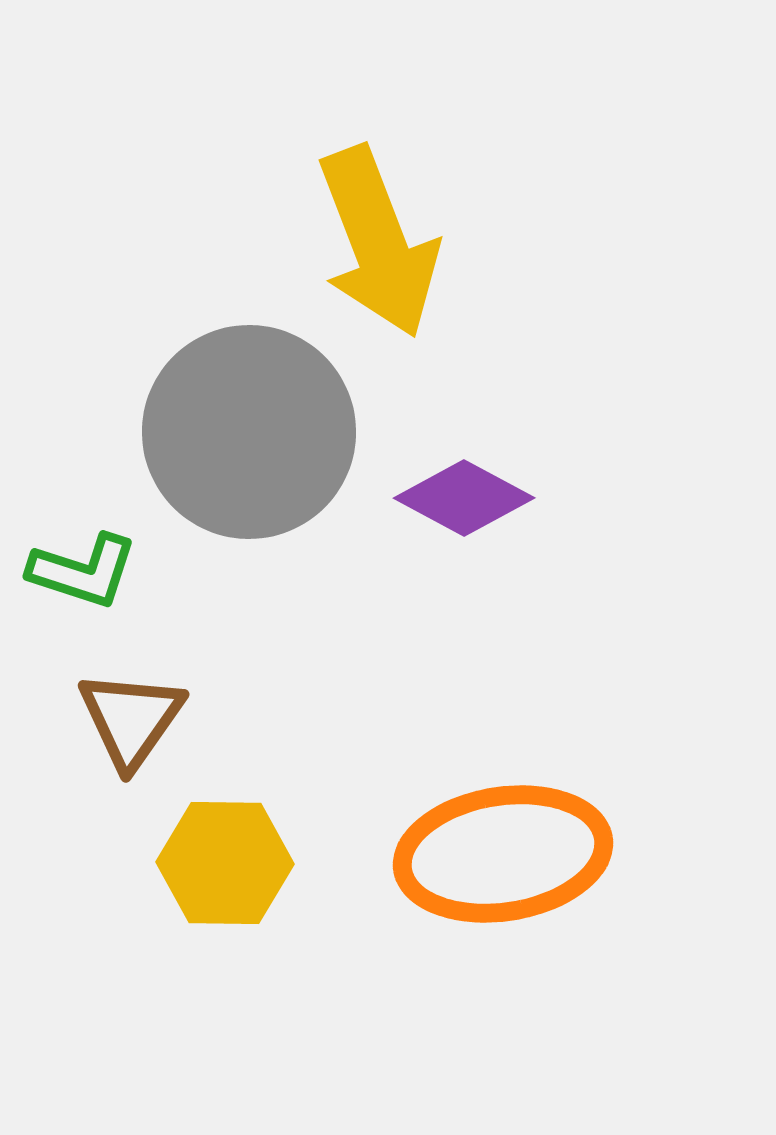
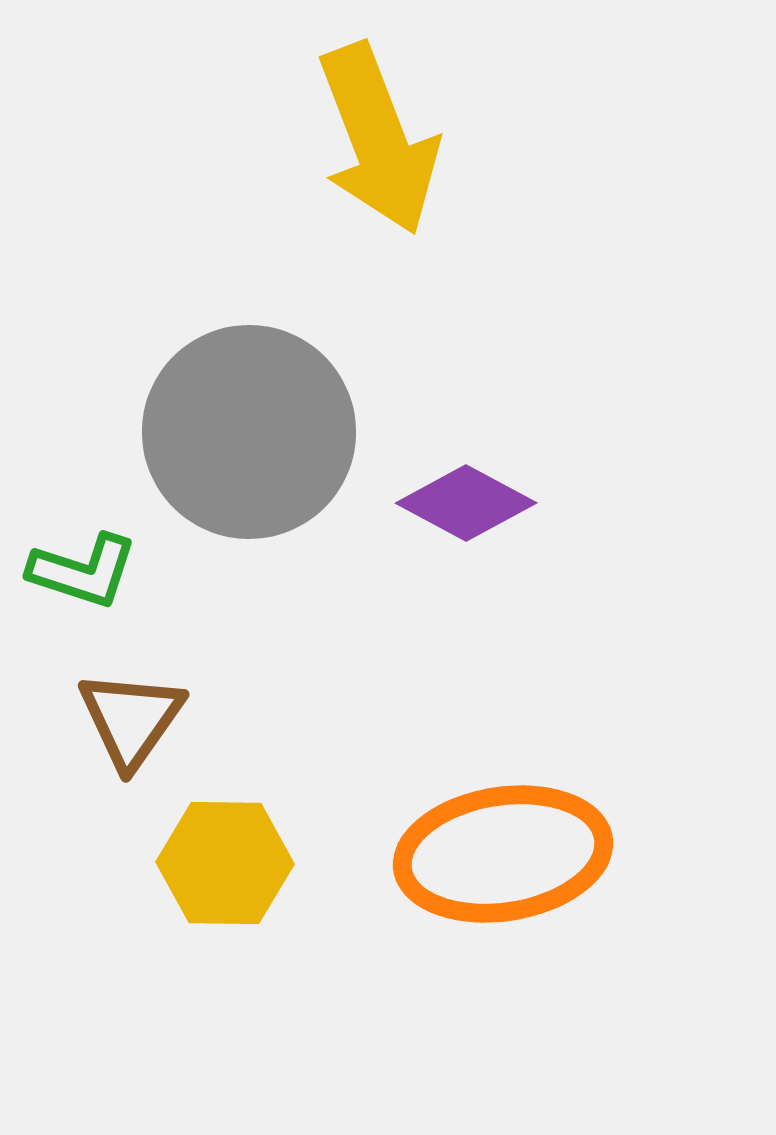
yellow arrow: moved 103 px up
purple diamond: moved 2 px right, 5 px down
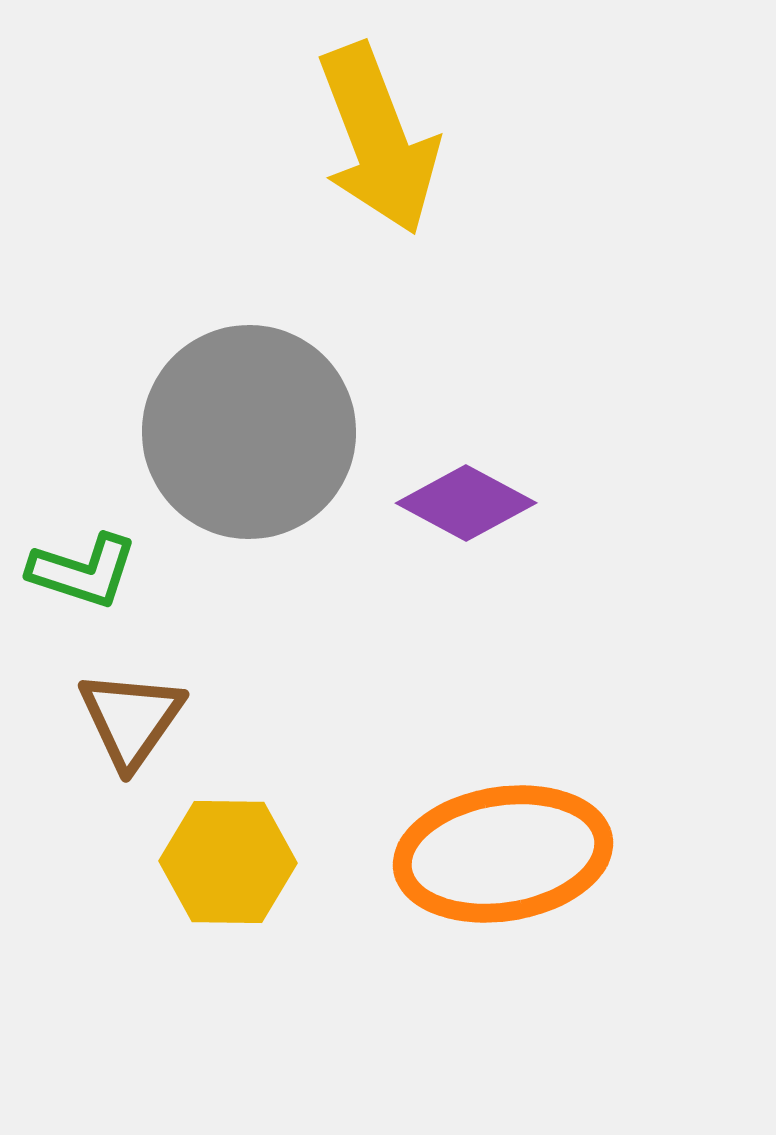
yellow hexagon: moved 3 px right, 1 px up
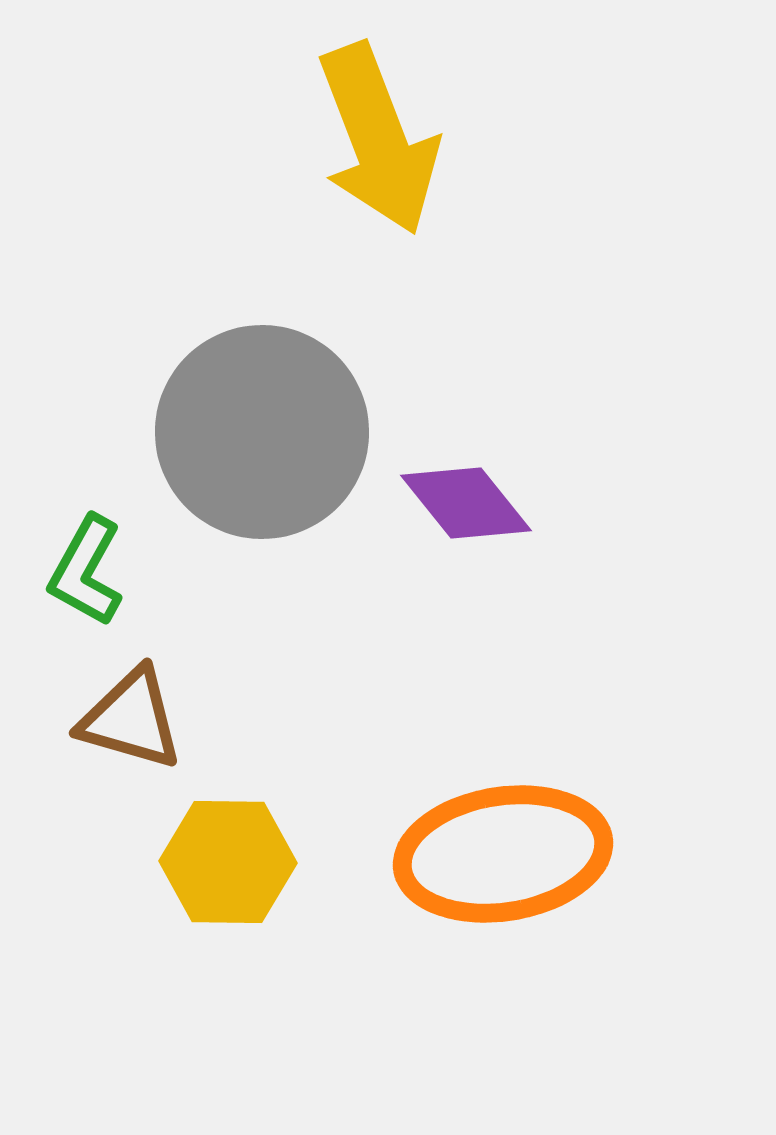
gray circle: moved 13 px right
purple diamond: rotated 23 degrees clockwise
green L-shape: moved 3 px right; rotated 101 degrees clockwise
brown triangle: rotated 49 degrees counterclockwise
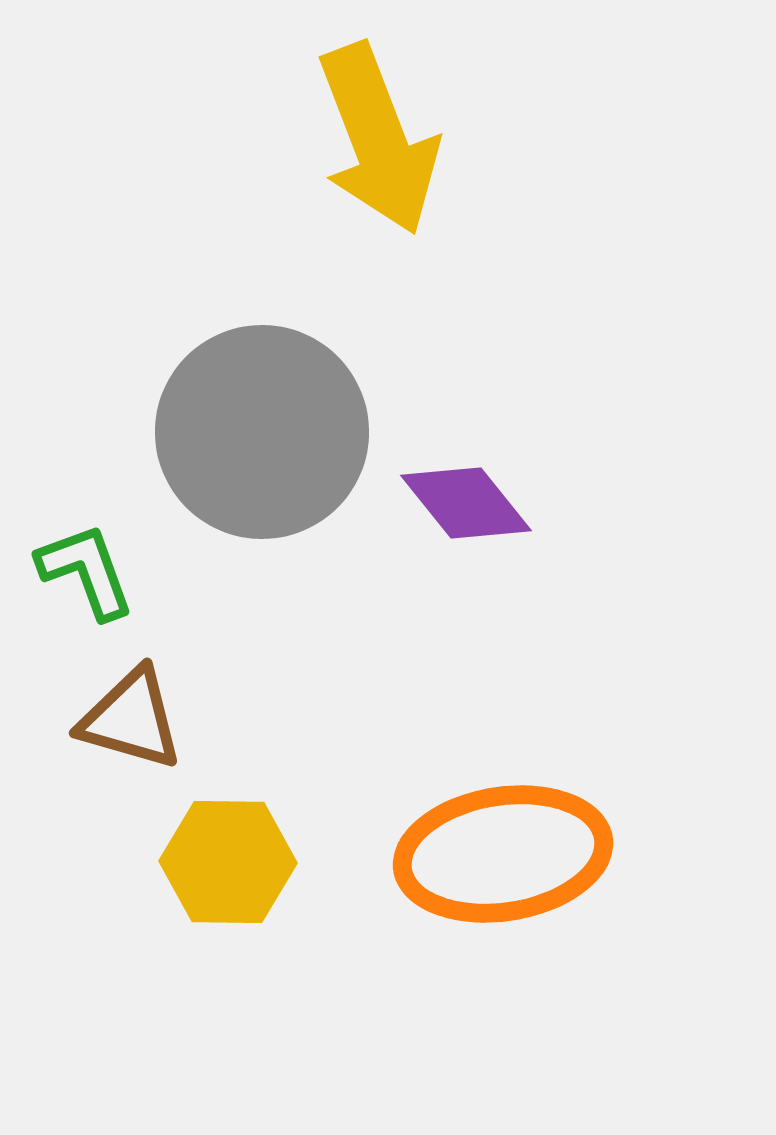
green L-shape: rotated 131 degrees clockwise
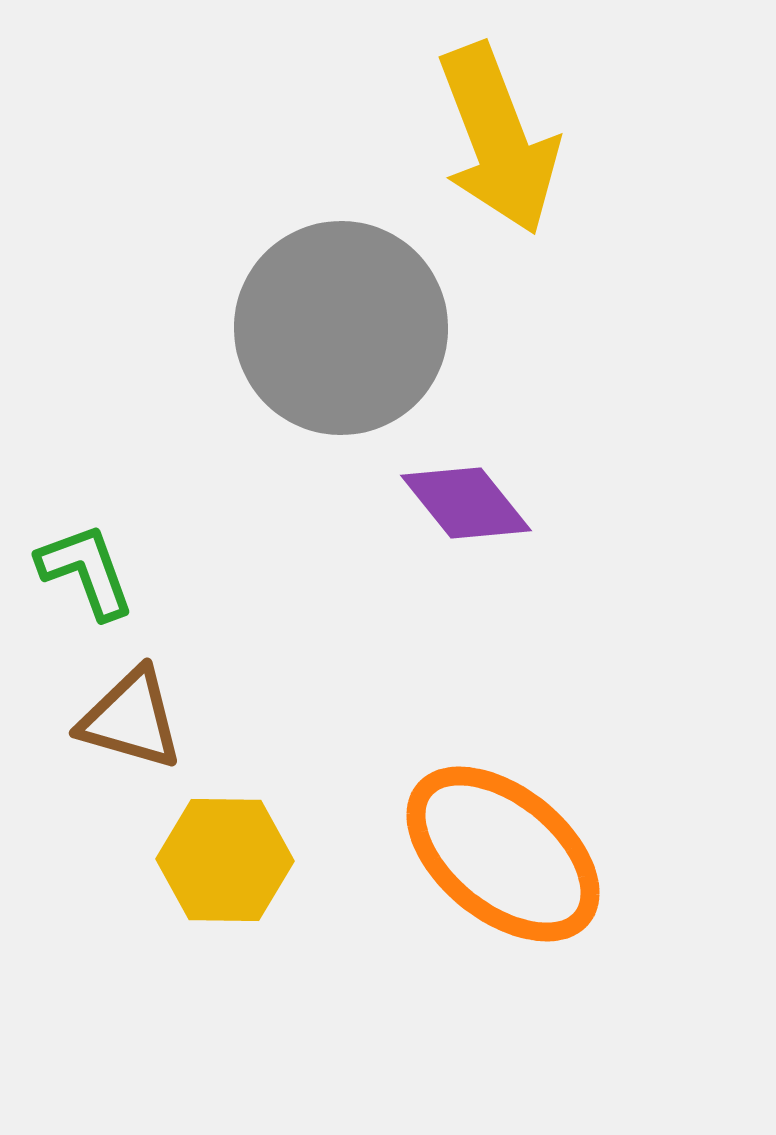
yellow arrow: moved 120 px right
gray circle: moved 79 px right, 104 px up
orange ellipse: rotated 48 degrees clockwise
yellow hexagon: moved 3 px left, 2 px up
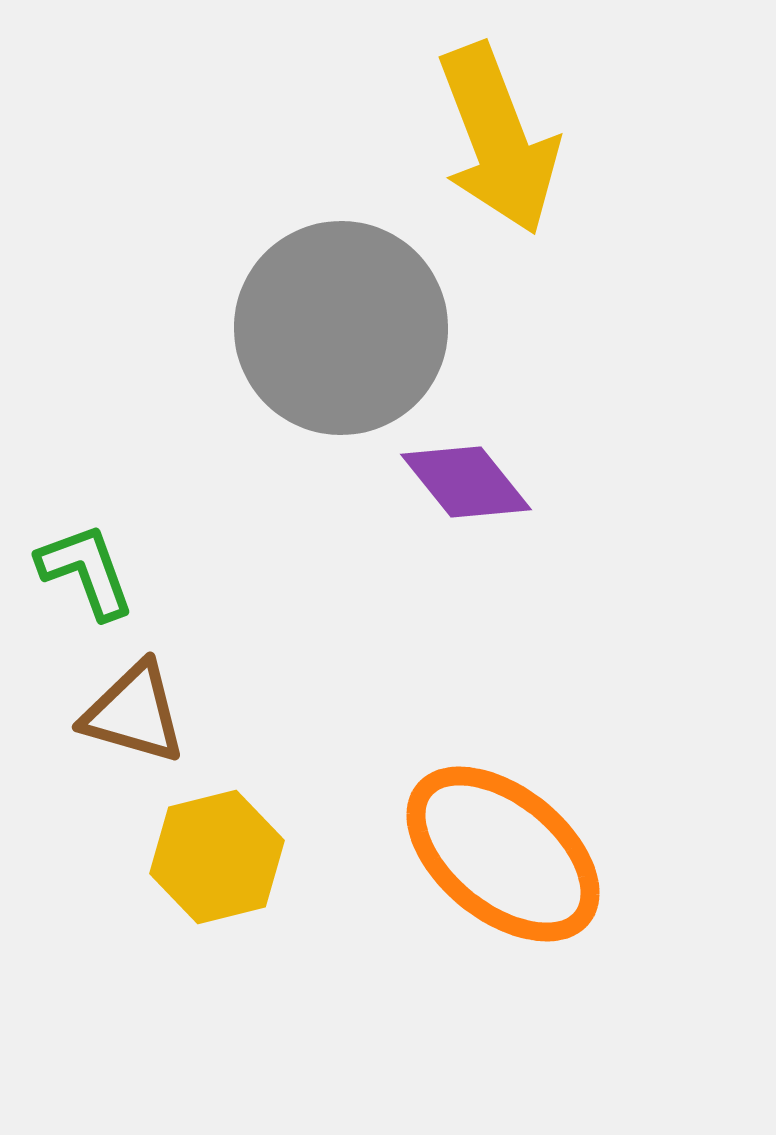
purple diamond: moved 21 px up
brown triangle: moved 3 px right, 6 px up
yellow hexagon: moved 8 px left, 3 px up; rotated 15 degrees counterclockwise
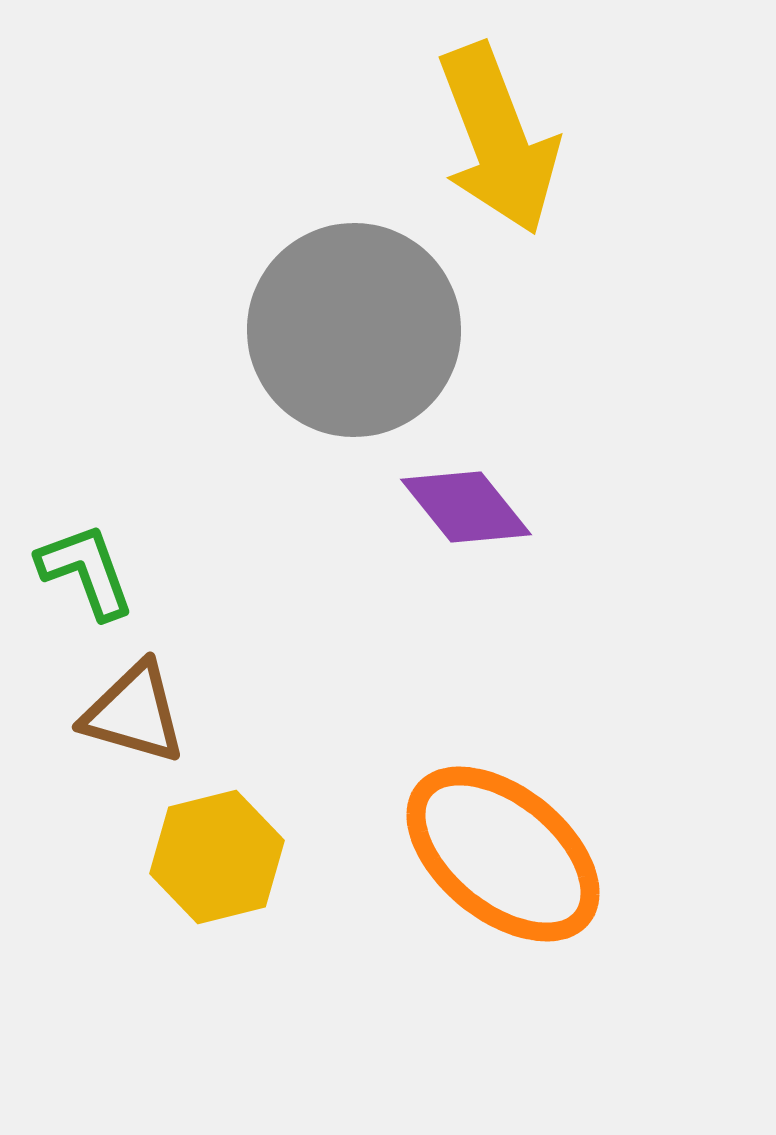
gray circle: moved 13 px right, 2 px down
purple diamond: moved 25 px down
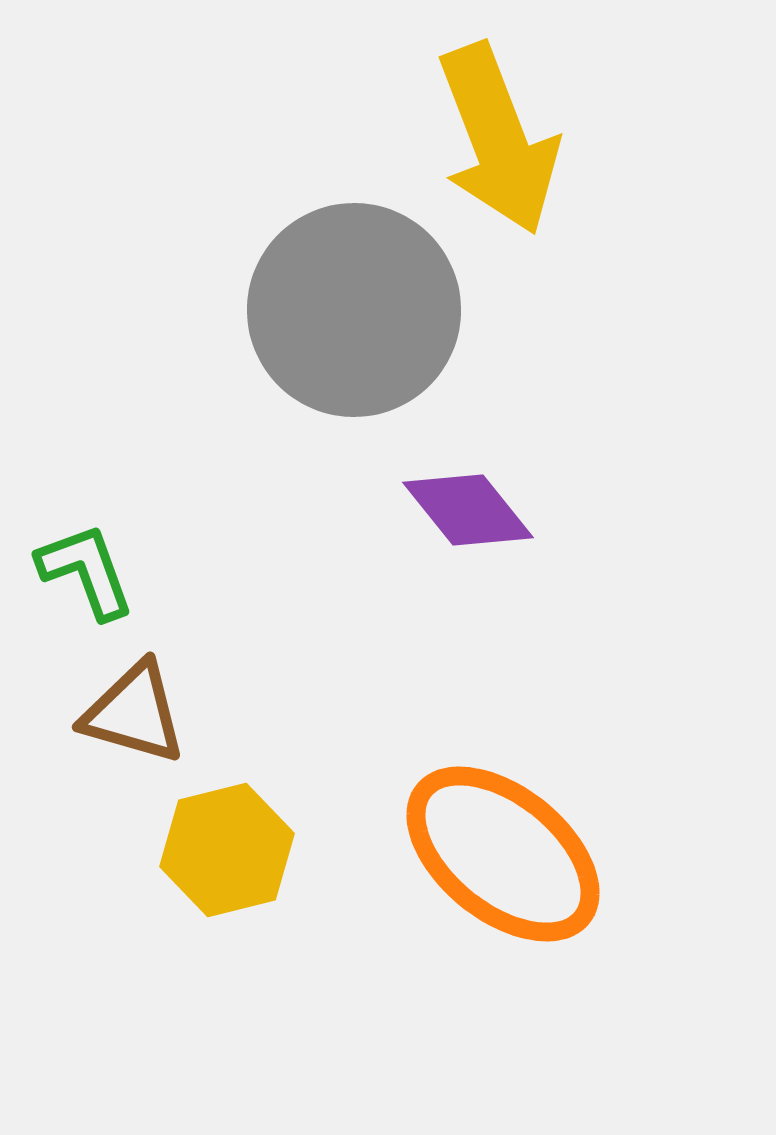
gray circle: moved 20 px up
purple diamond: moved 2 px right, 3 px down
yellow hexagon: moved 10 px right, 7 px up
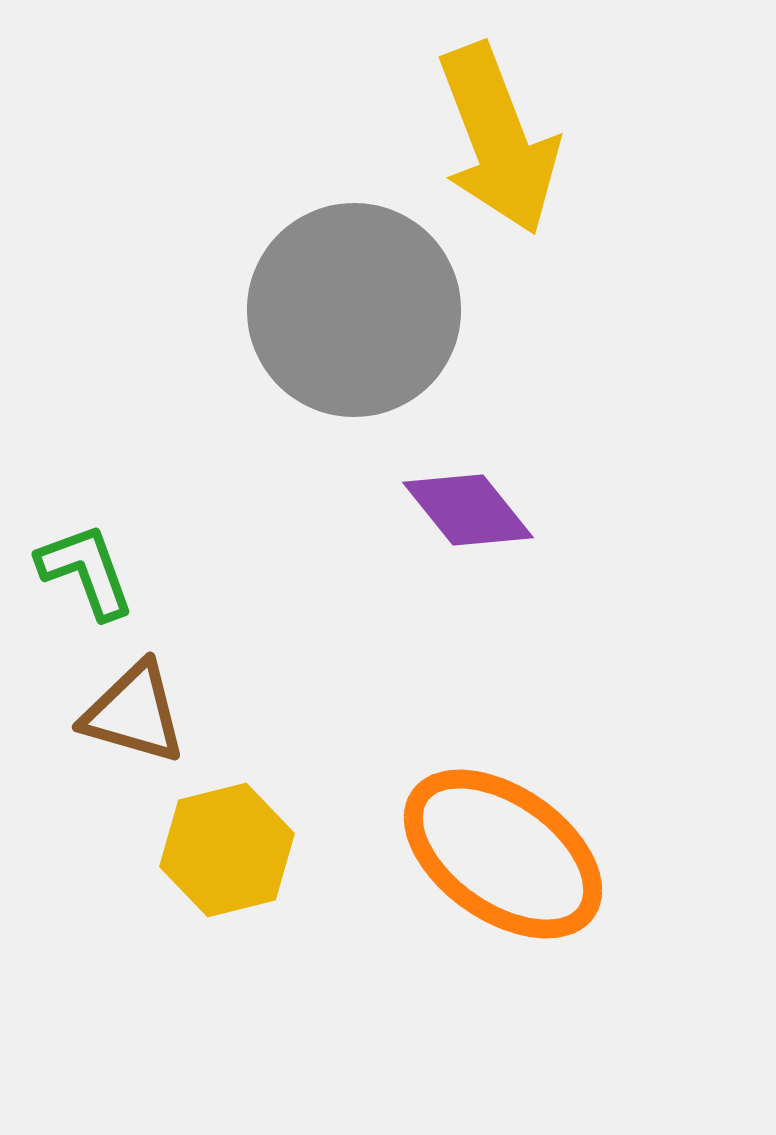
orange ellipse: rotated 4 degrees counterclockwise
